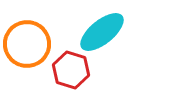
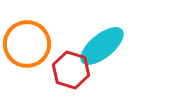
cyan ellipse: moved 14 px down
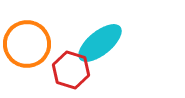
cyan ellipse: moved 2 px left, 3 px up
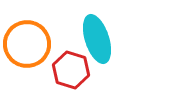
cyan ellipse: moved 3 px left, 4 px up; rotated 69 degrees counterclockwise
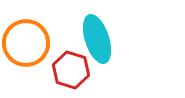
orange circle: moved 1 px left, 1 px up
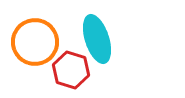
orange circle: moved 9 px right, 1 px up
